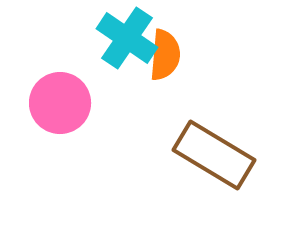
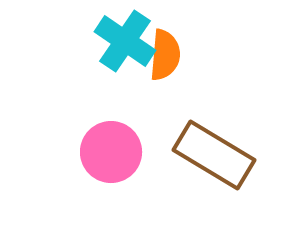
cyan cross: moved 2 px left, 3 px down
pink circle: moved 51 px right, 49 px down
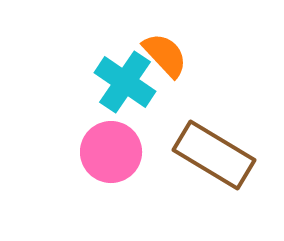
cyan cross: moved 41 px down
orange semicircle: rotated 48 degrees counterclockwise
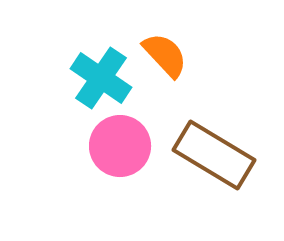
cyan cross: moved 24 px left, 4 px up
pink circle: moved 9 px right, 6 px up
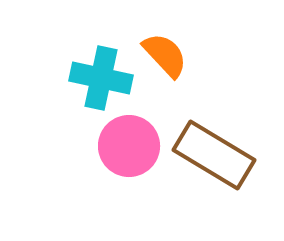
cyan cross: rotated 22 degrees counterclockwise
pink circle: moved 9 px right
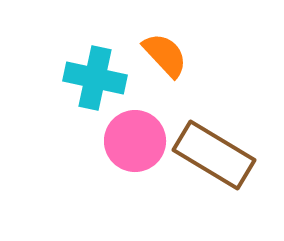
cyan cross: moved 6 px left
pink circle: moved 6 px right, 5 px up
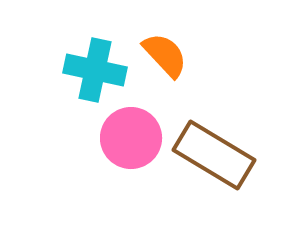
cyan cross: moved 8 px up
pink circle: moved 4 px left, 3 px up
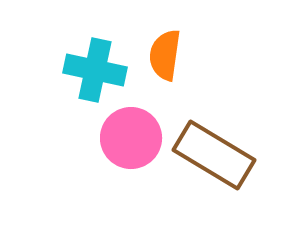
orange semicircle: rotated 129 degrees counterclockwise
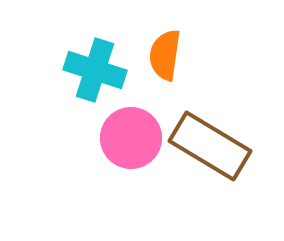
cyan cross: rotated 6 degrees clockwise
brown rectangle: moved 4 px left, 9 px up
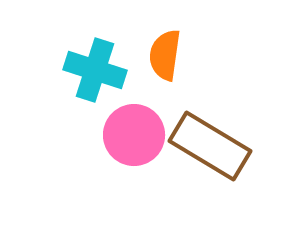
pink circle: moved 3 px right, 3 px up
